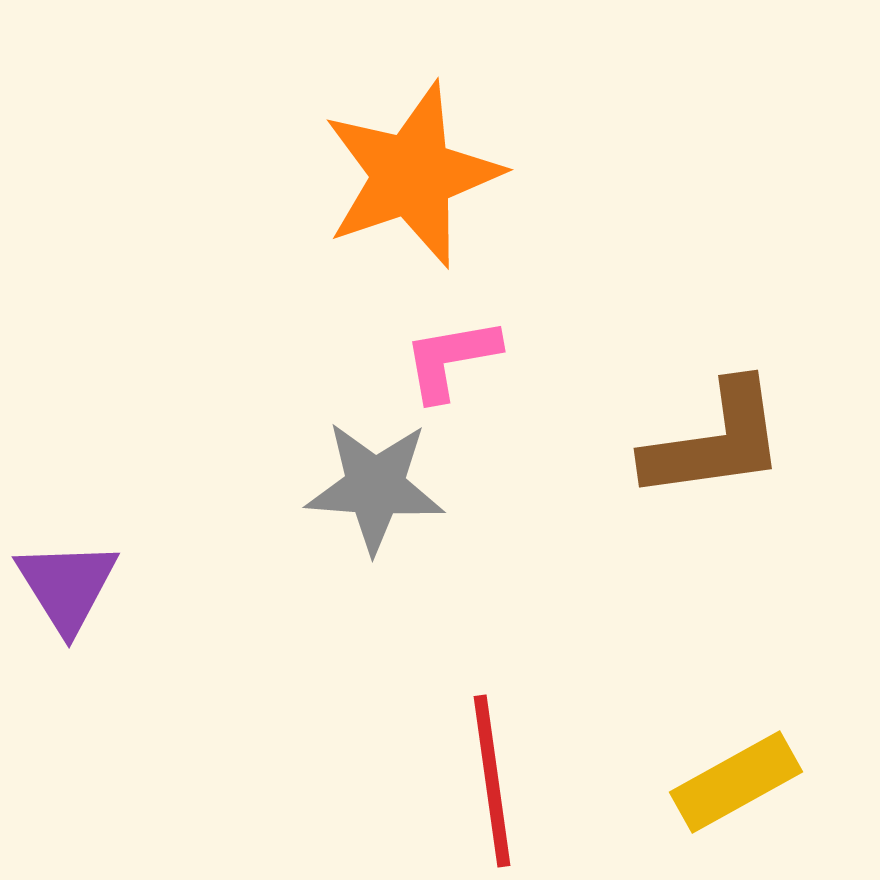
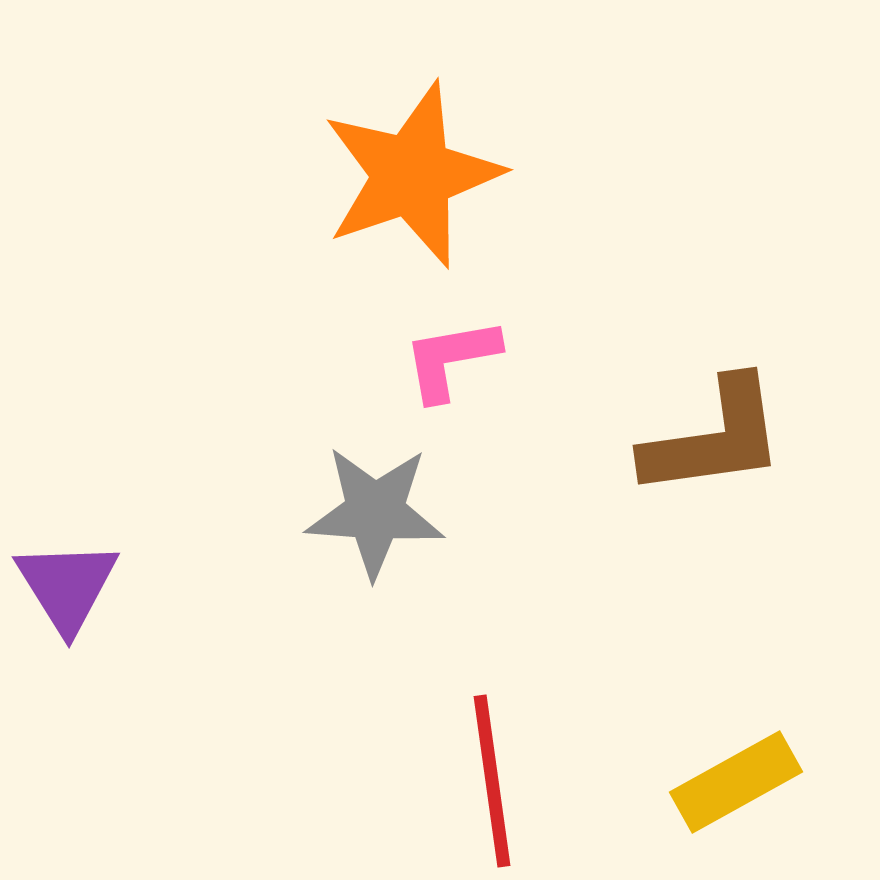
brown L-shape: moved 1 px left, 3 px up
gray star: moved 25 px down
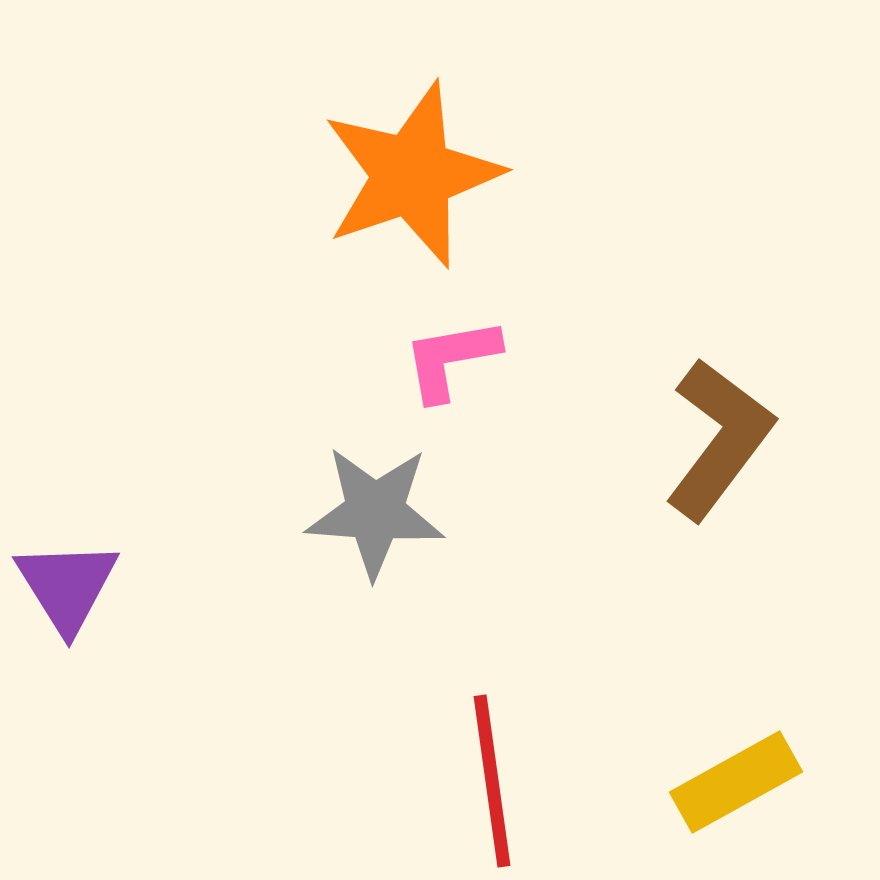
brown L-shape: moved 5 px right, 1 px down; rotated 45 degrees counterclockwise
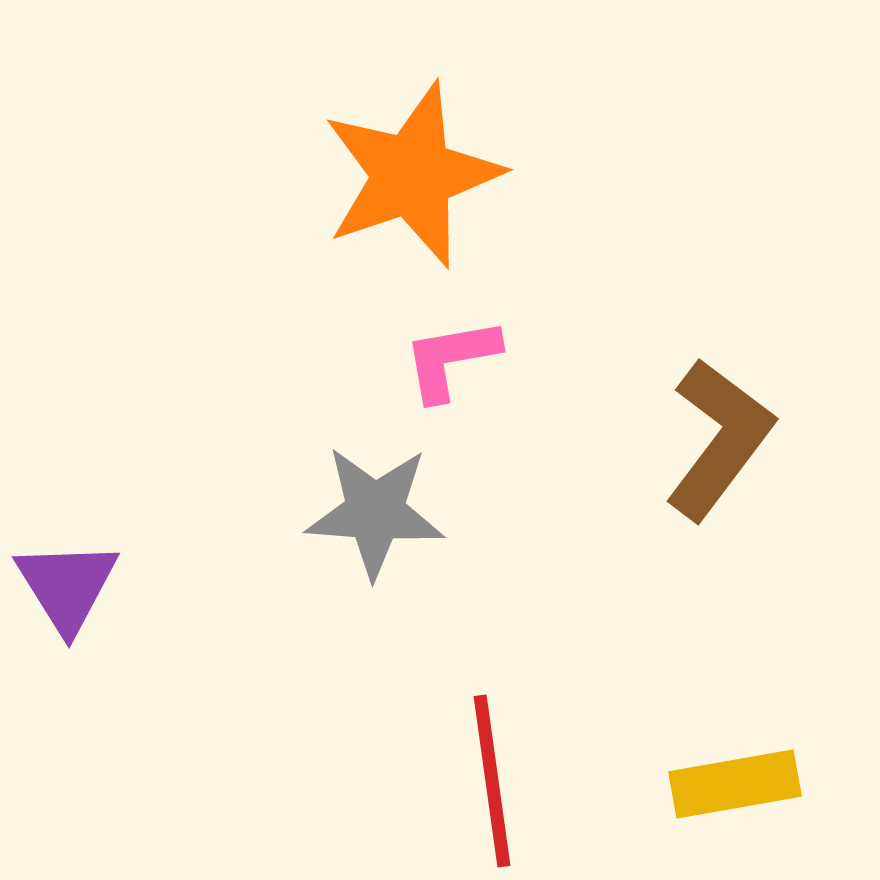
yellow rectangle: moved 1 px left, 2 px down; rotated 19 degrees clockwise
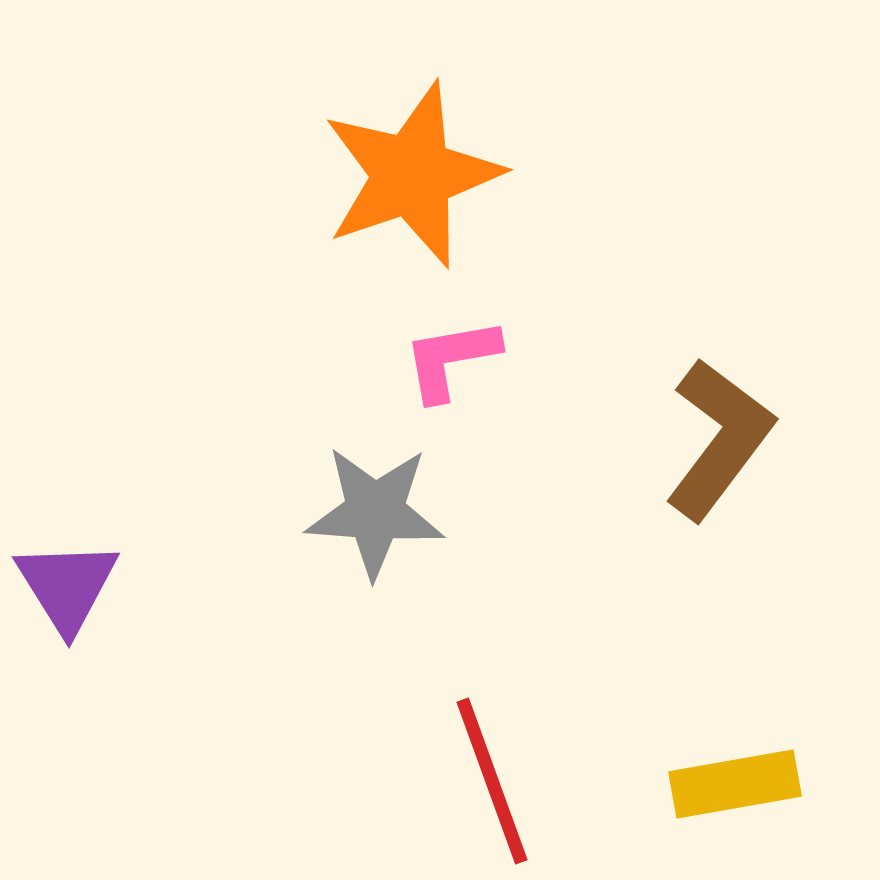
red line: rotated 12 degrees counterclockwise
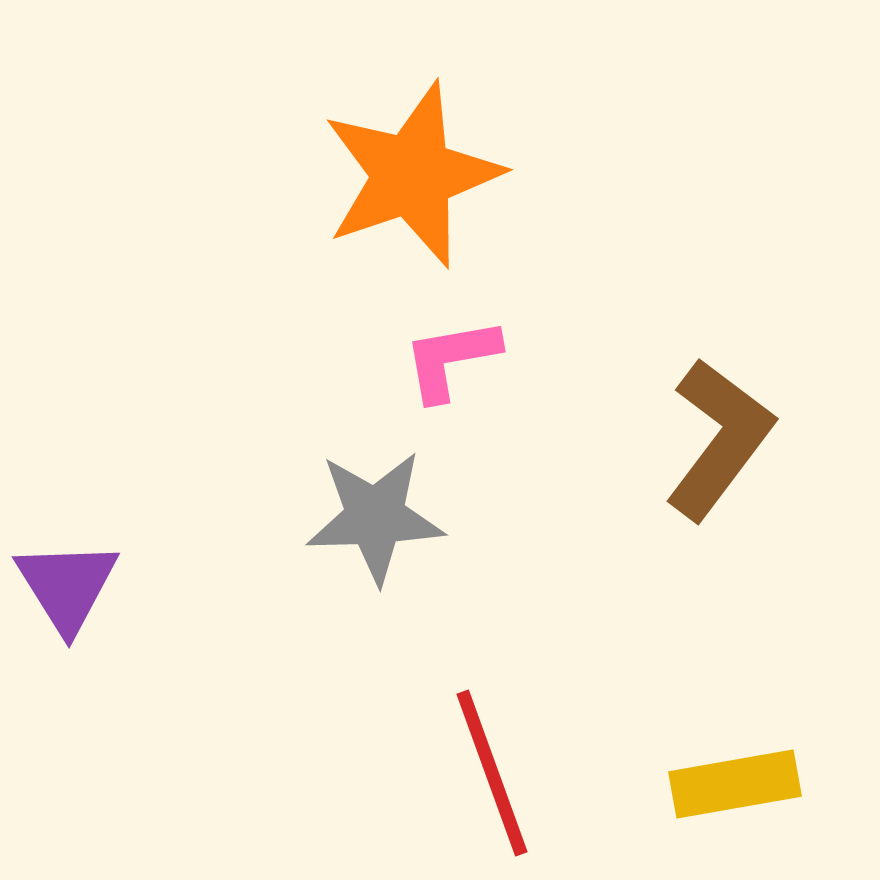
gray star: moved 5 px down; rotated 6 degrees counterclockwise
red line: moved 8 px up
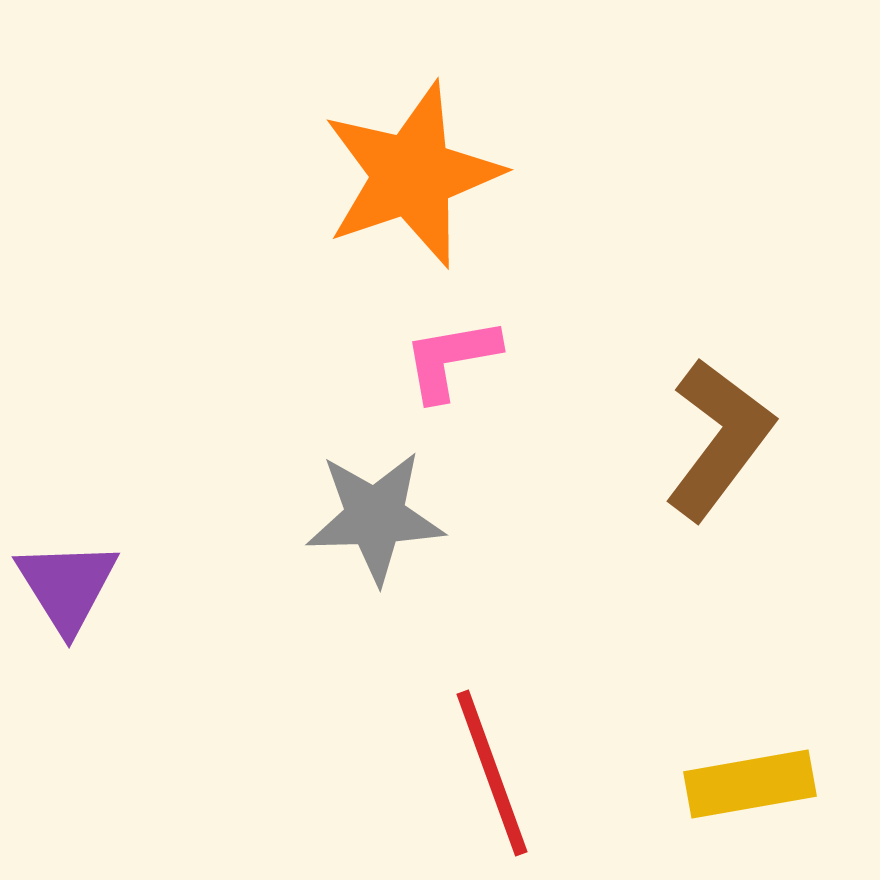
yellow rectangle: moved 15 px right
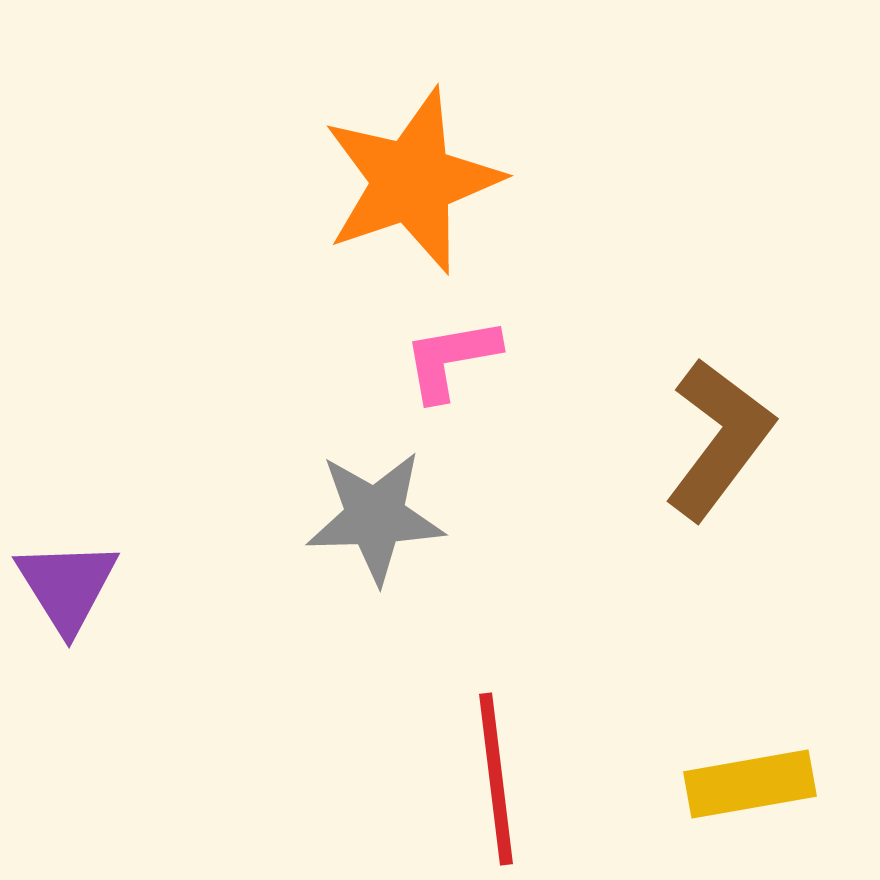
orange star: moved 6 px down
red line: moved 4 px right, 6 px down; rotated 13 degrees clockwise
